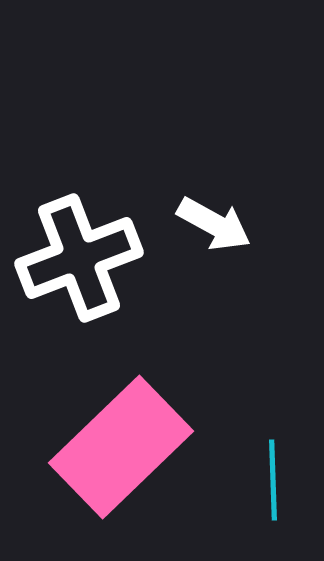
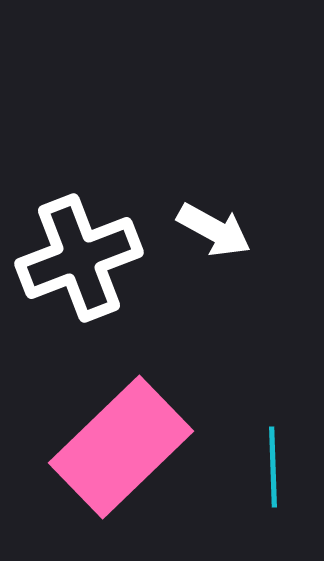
white arrow: moved 6 px down
cyan line: moved 13 px up
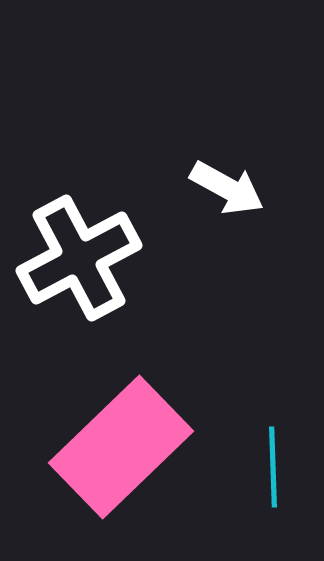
white arrow: moved 13 px right, 42 px up
white cross: rotated 7 degrees counterclockwise
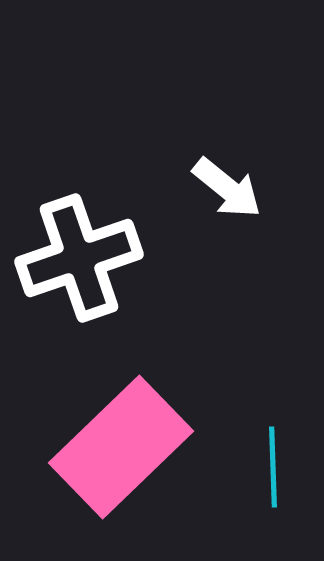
white arrow: rotated 10 degrees clockwise
white cross: rotated 9 degrees clockwise
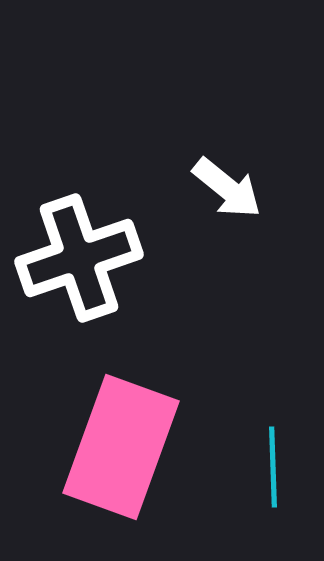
pink rectangle: rotated 26 degrees counterclockwise
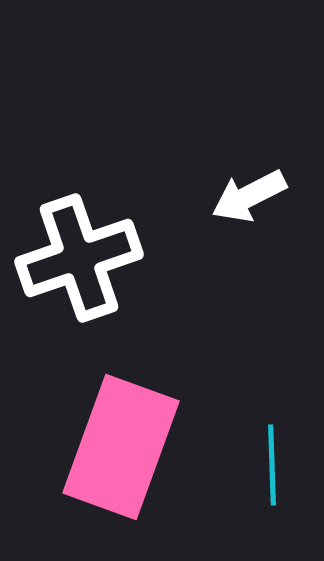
white arrow: moved 22 px right, 8 px down; rotated 114 degrees clockwise
cyan line: moved 1 px left, 2 px up
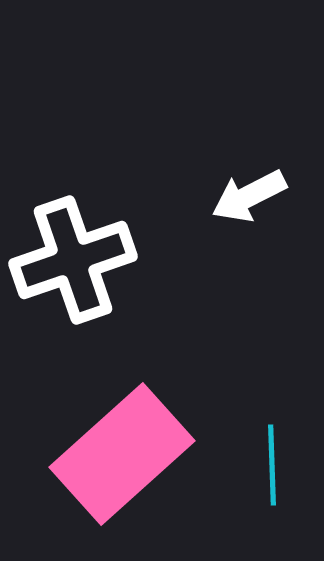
white cross: moved 6 px left, 2 px down
pink rectangle: moved 1 px right, 7 px down; rotated 28 degrees clockwise
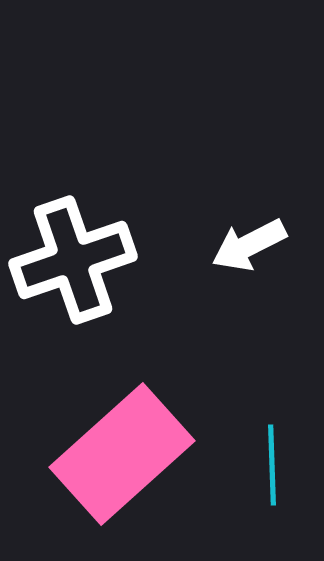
white arrow: moved 49 px down
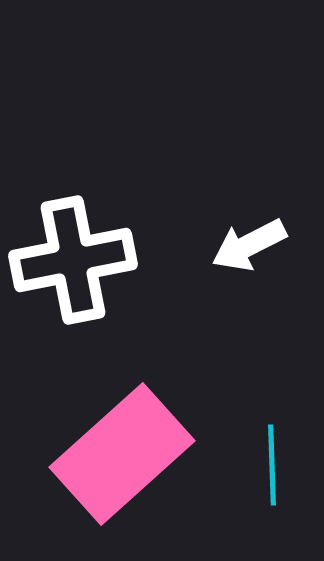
white cross: rotated 8 degrees clockwise
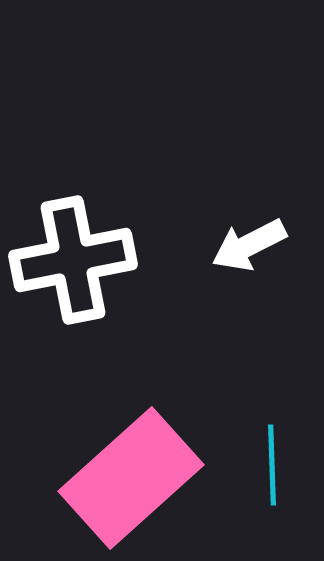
pink rectangle: moved 9 px right, 24 px down
